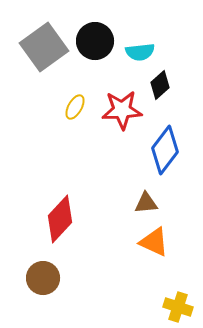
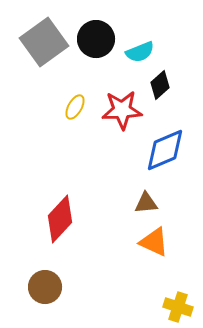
black circle: moved 1 px right, 2 px up
gray square: moved 5 px up
cyan semicircle: rotated 16 degrees counterclockwise
blue diamond: rotated 30 degrees clockwise
brown circle: moved 2 px right, 9 px down
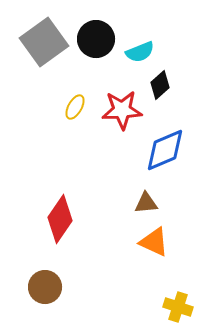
red diamond: rotated 9 degrees counterclockwise
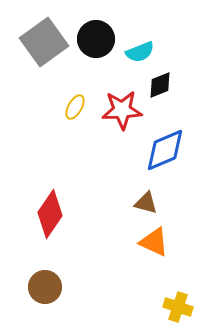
black diamond: rotated 20 degrees clockwise
brown triangle: rotated 20 degrees clockwise
red diamond: moved 10 px left, 5 px up
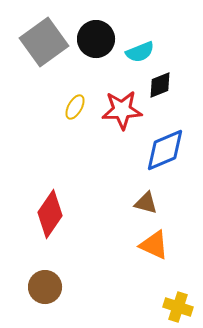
orange triangle: moved 3 px down
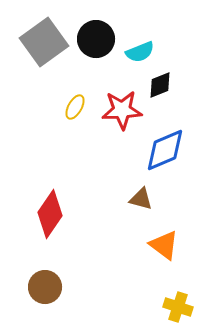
brown triangle: moved 5 px left, 4 px up
orange triangle: moved 10 px right; rotated 12 degrees clockwise
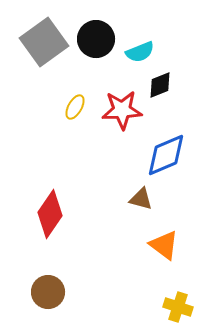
blue diamond: moved 1 px right, 5 px down
brown circle: moved 3 px right, 5 px down
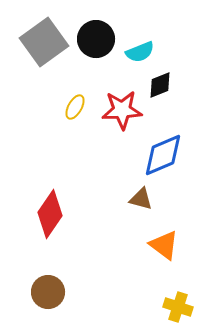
blue diamond: moved 3 px left
